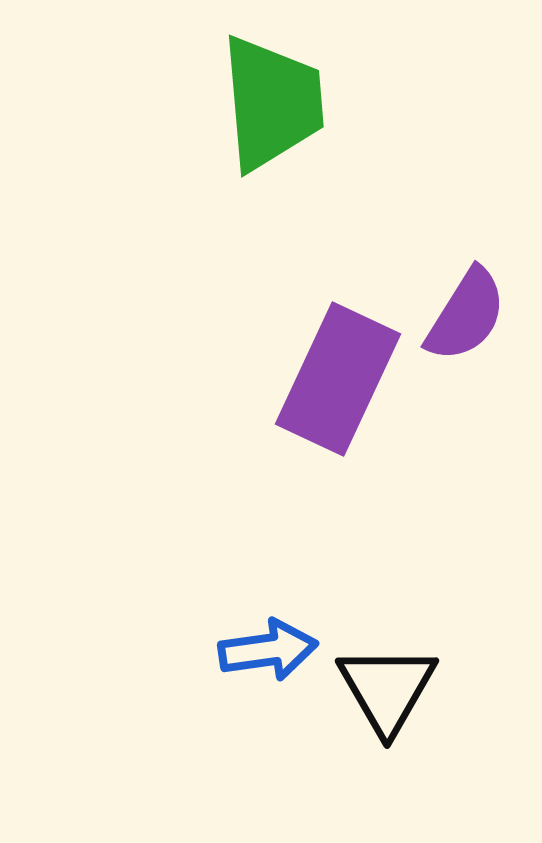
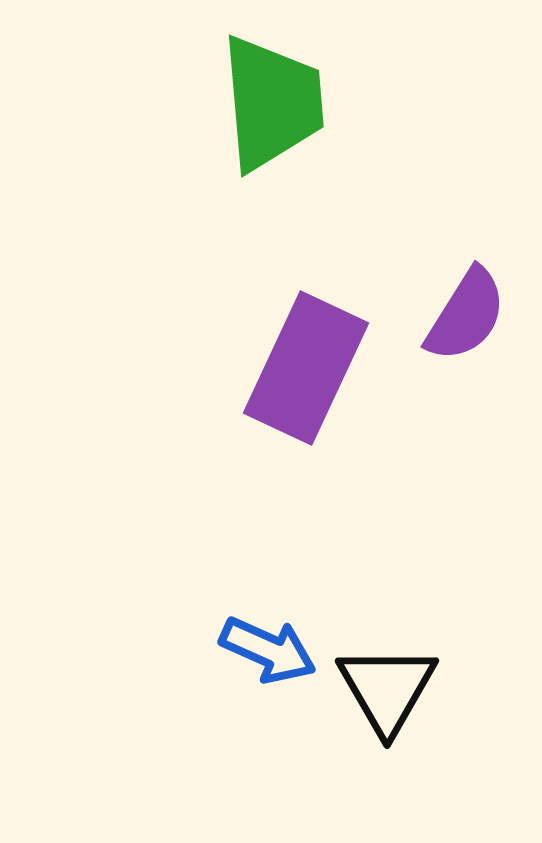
purple rectangle: moved 32 px left, 11 px up
blue arrow: rotated 32 degrees clockwise
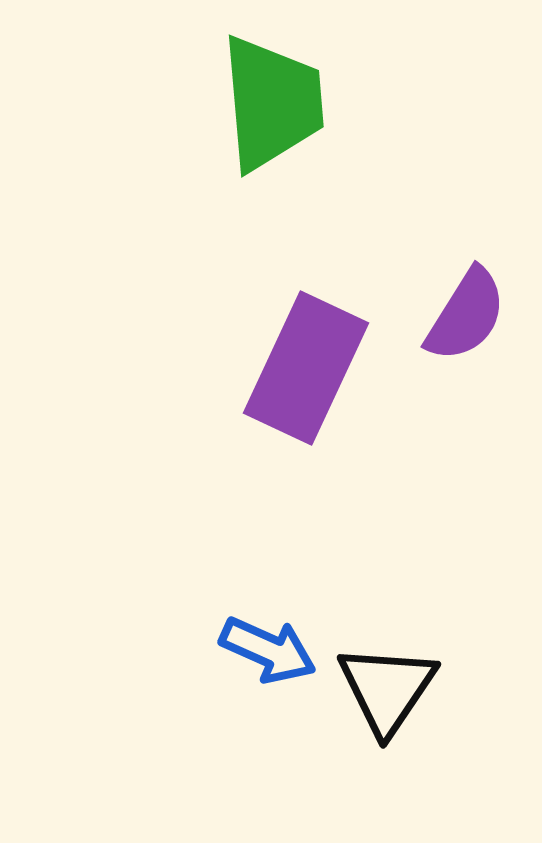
black triangle: rotated 4 degrees clockwise
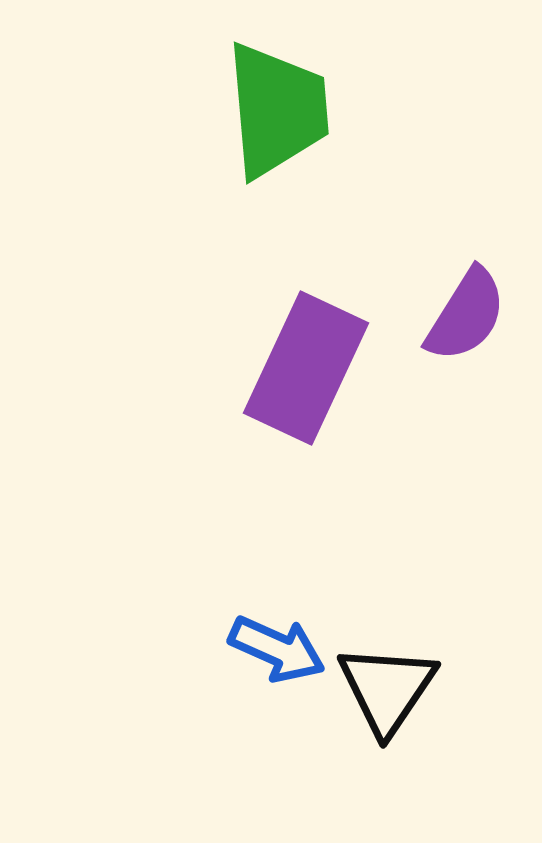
green trapezoid: moved 5 px right, 7 px down
blue arrow: moved 9 px right, 1 px up
